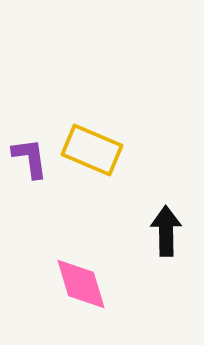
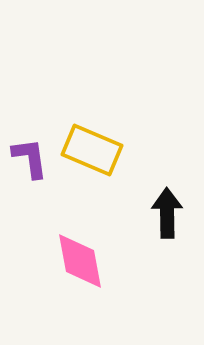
black arrow: moved 1 px right, 18 px up
pink diamond: moved 1 px left, 23 px up; rotated 6 degrees clockwise
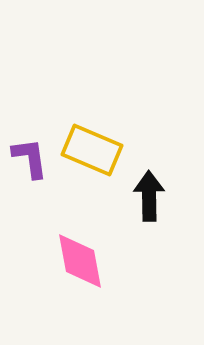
black arrow: moved 18 px left, 17 px up
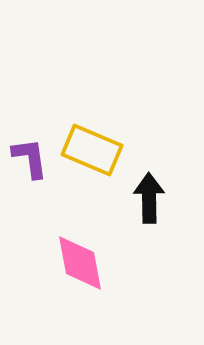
black arrow: moved 2 px down
pink diamond: moved 2 px down
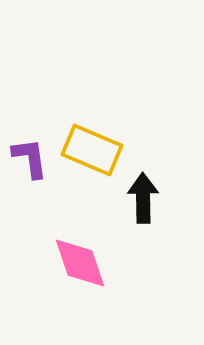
black arrow: moved 6 px left
pink diamond: rotated 8 degrees counterclockwise
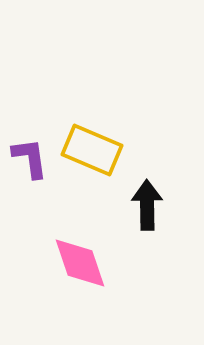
black arrow: moved 4 px right, 7 px down
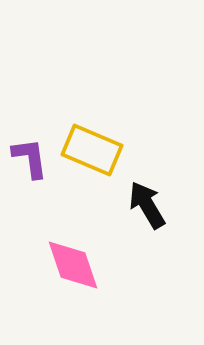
black arrow: rotated 30 degrees counterclockwise
pink diamond: moved 7 px left, 2 px down
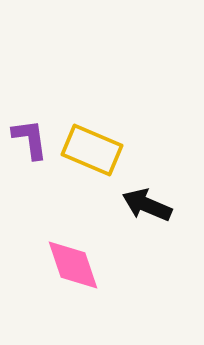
purple L-shape: moved 19 px up
black arrow: rotated 36 degrees counterclockwise
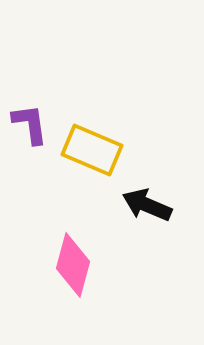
purple L-shape: moved 15 px up
pink diamond: rotated 34 degrees clockwise
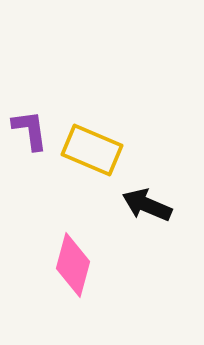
purple L-shape: moved 6 px down
